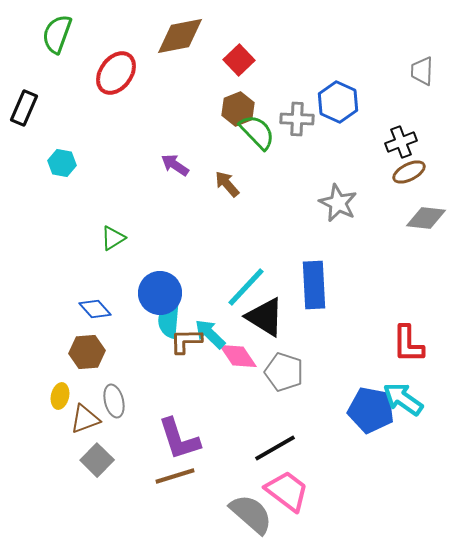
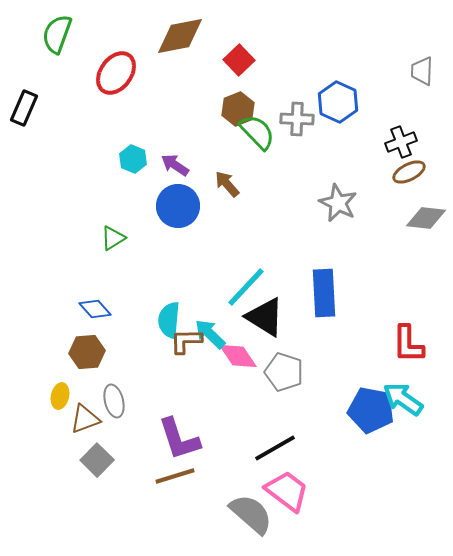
cyan hexagon at (62, 163): moved 71 px right, 4 px up; rotated 12 degrees clockwise
blue rectangle at (314, 285): moved 10 px right, 8 px down
blue circle at (160, 293): moved 18 px right, 87 px up
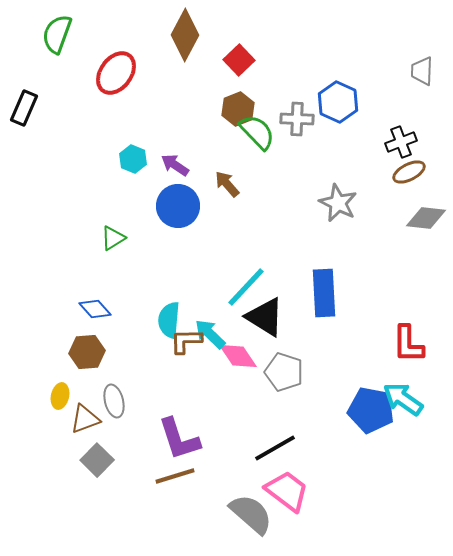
brown diamond at (180, 36): moved 5 px right, 1 px up; rotated 51 degrees counterclockwise
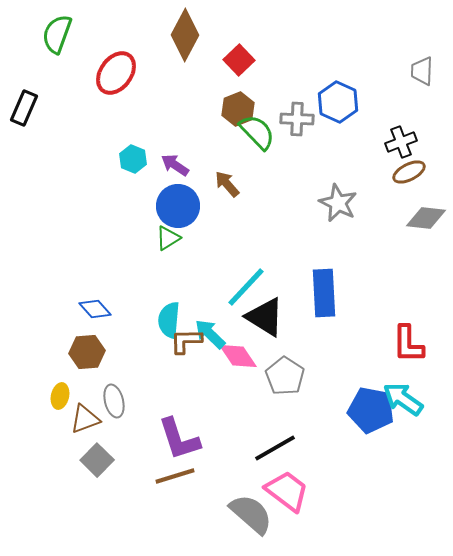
green triangle at (113, 238): moved 55 px right
gray pentagon at (284, 372): moved 1 px right, 4 px down; rotated 15 degrees clockwise
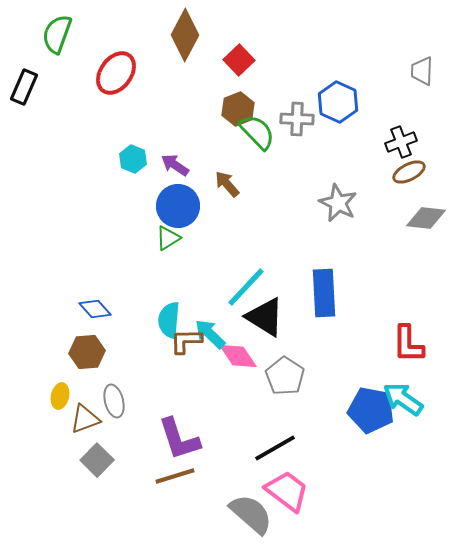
black rectangle at (24, 108): moved 21 px up
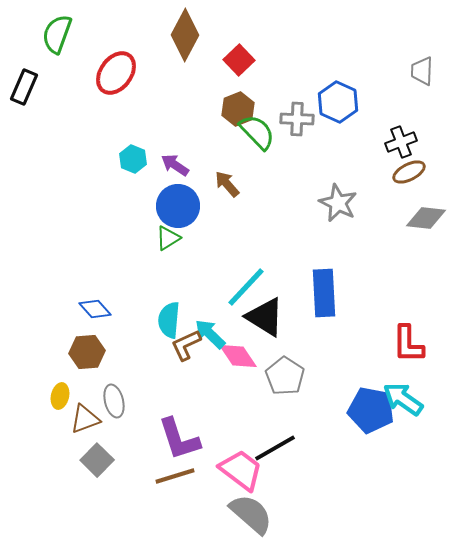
brown L-shape at (186, 341): moved 4 px down; rotated 24 degrees counterclockwise
pink trapezoid at (287, 491): moved 46 px left, 21 px up
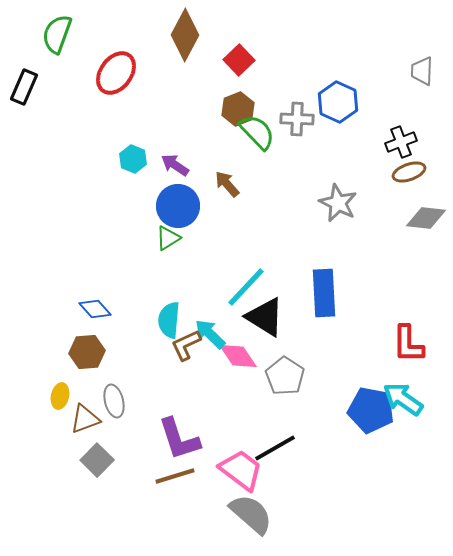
brown ellipse at (409, 172): rotated 8 degrees clockwise
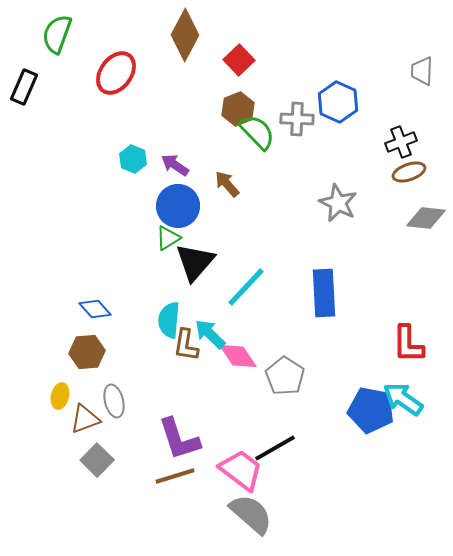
black triangle at (265, 317): moved 70 px left, 55 px up; rotated 39 degrees clockwise
brown L-shape at (186, 345): rotated 56 degrees counterclockwise
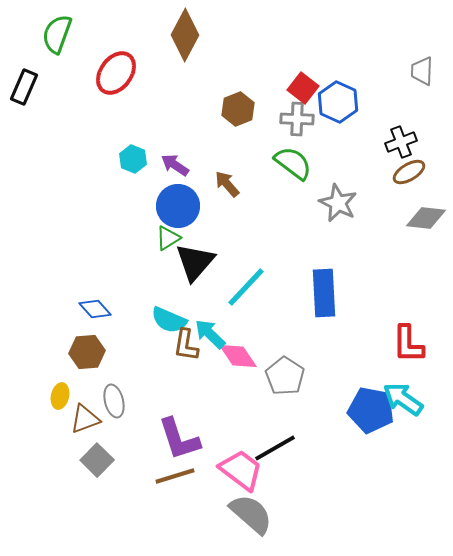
red square at (239, 60): moved 64 px right, 28 px down; rotated 8 degrees counterclockwise
green semicircle at (257, 132): moved 36 px right, 31 px down; rotated 9 degrees counterclockwise
brown ellipse at (409, 172): rotated 12 degrees counterclockwise
cyan semicircle at (169, 320): rotated 72 degrees counterclockwise
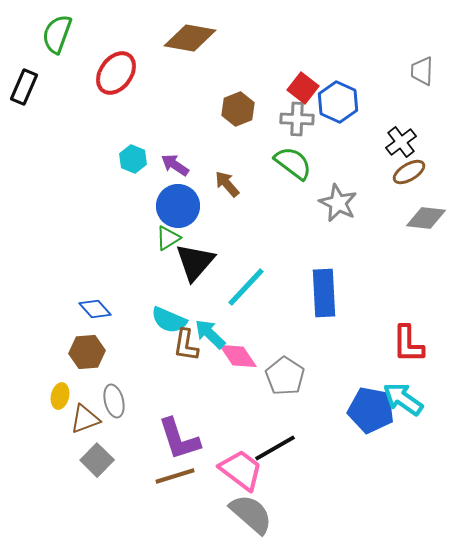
brown diamond at (185, 35): moved 5 px right, 3 px down; rotated 72 degrees clockwise
black cross at (401, 142): rotated 16 degrees counterclockwise
